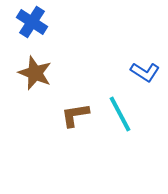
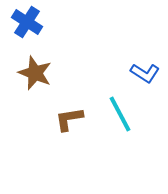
blue cross: moved 5 px left
blue L-shape: moved 1 px down
brown L-shape: moved 6 px left, 4 px down
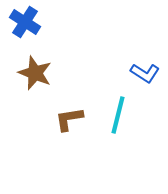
blue cross: moved 2 px left
cyan line: moved 2 px left, 1 px down; rotated 42 degrees clockwise
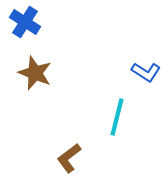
blue L-shape: moved 1 px right, 1 px up
cyan line: moved 1 px left, 2 px down
brown L-shape: moved 39 px down; rotated 28 degrees counterclockwise
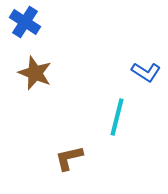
brown L-shape: rotated 24 degrees clockwise
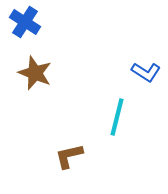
brown L-shape: moved 2 px up
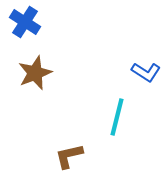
brown star: rotated 28 degrees clockwise
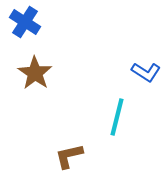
brown star: rotated 16 degrees counterclockwise
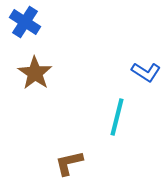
brown L-shape: moved 7 px down
